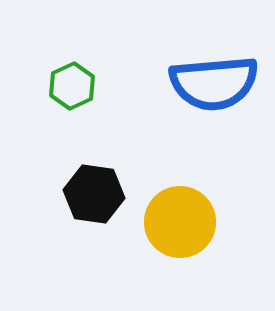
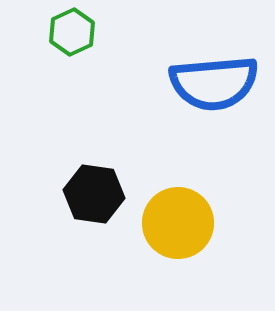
green hexagon: moved 54 px up
yellow circle: moved 2 px left, 1 px down
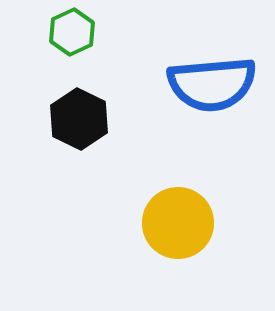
blue semicircle: moved 2 px left, 1 px down
black hexagon: moved 15 px left, 75 px up; rotated 18 degrees clockwise
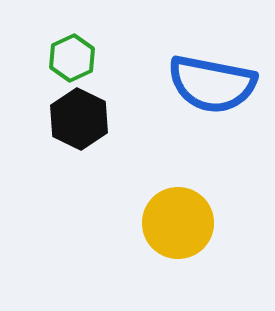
green hexagon: moved 26 px down
blue semicircle: rotated 16 degrees clockwise
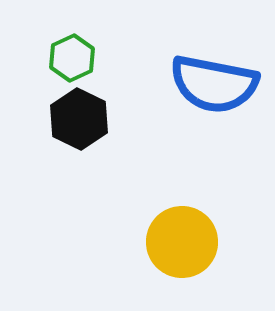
blue semicircle: moved 2 px right
yellow circle: moved 4 px right, 19 px down
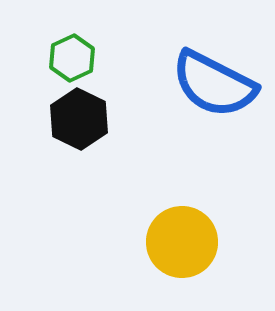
blue semicircle: rotated 16 degrees clockwise
